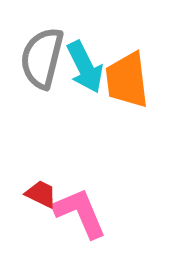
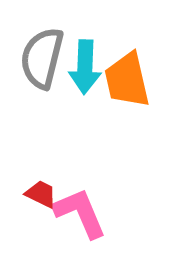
cyan arrow: rotated 28 degrees clockwise
orange trapezoid: rotated 6 degrees counterclockwise
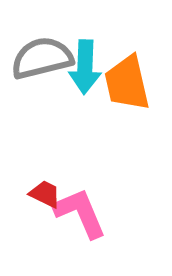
gray semicircle: rotated 62 degrees clockwise
orange trapezoid: moved 3 px down
red trapezoid: moved 4 px right
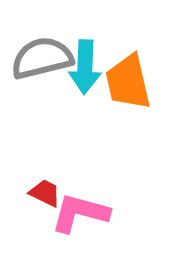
orange trapezoid: moved 1 px right, 1 px up
red trapezoid: moved 1 px up
pink L-shape: rotated 52 degrees counterclockwise
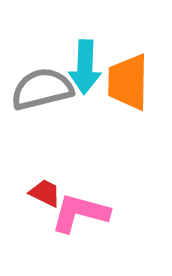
gray semicircle: moved 31 px down
orange trapezoid: rotated 14 degrees clockwise
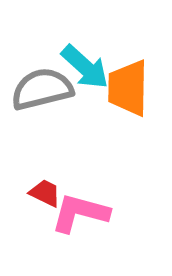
cyan arrow: rotated 50 degrees counterclockwise
orange trapezoid: moved 6 px down
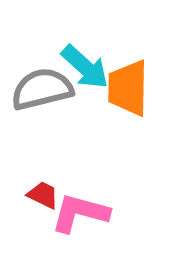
red trapezoid: moved 2 px left, 2 px down
